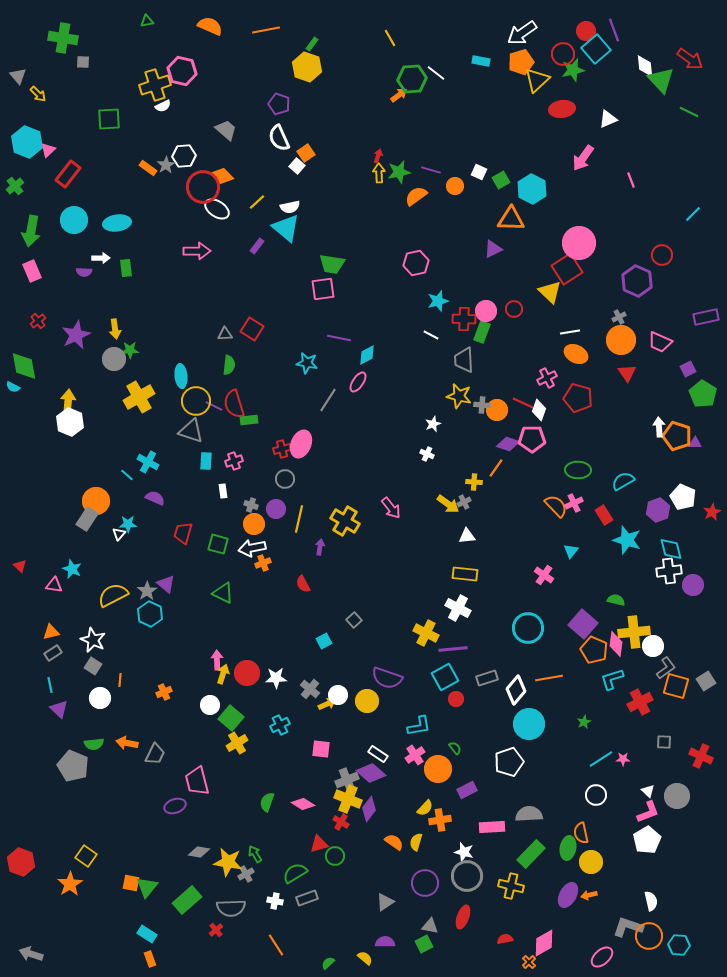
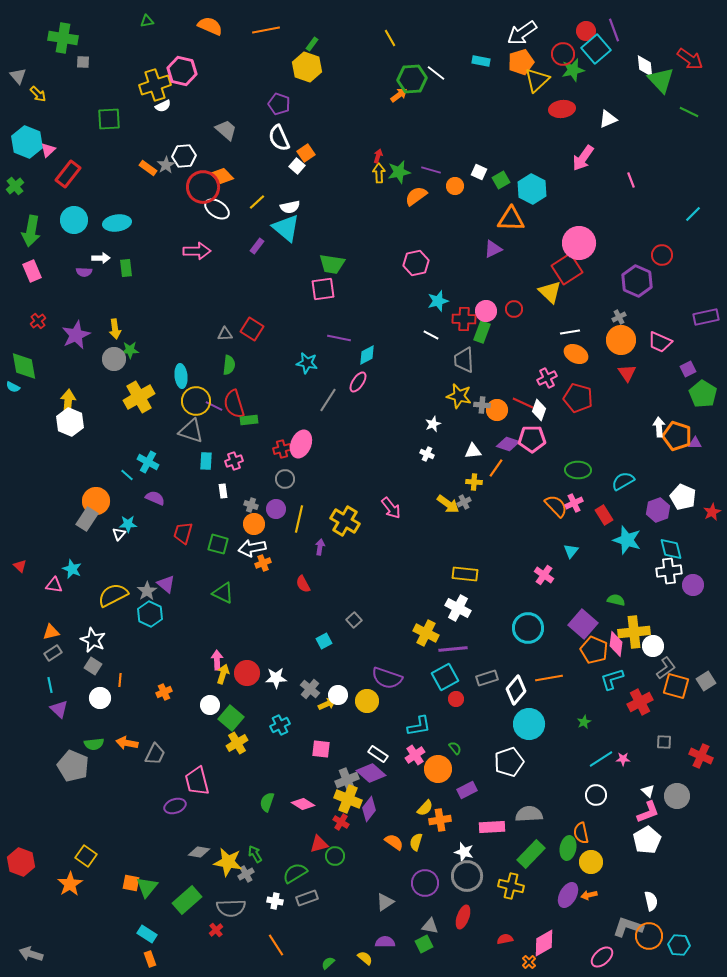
white triangle at (467, 536): moved 6 px right, 85 px up
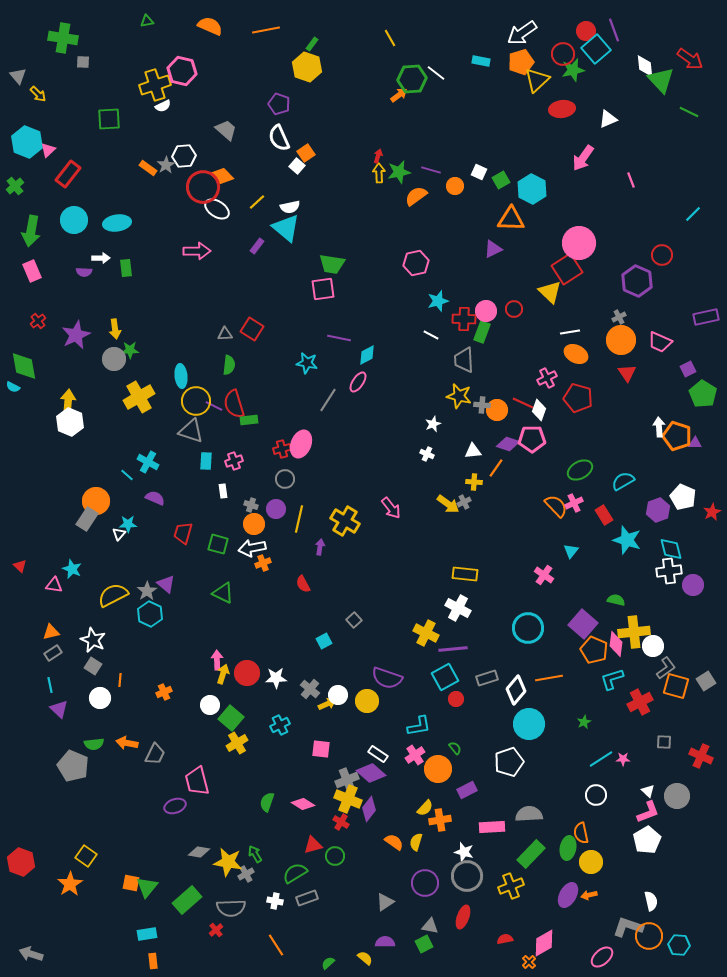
green ellipse at (578, 470): moved 2 px right; rotated 30 degrees counterclockwise
red triangle at (319, 844): moved 6 px left, 1 px down
yellow cross at (511, 886): rotated 35 degrees counterclockwise
cyan rectangle at (147, 934): rotated 42 degrees counterclockwise
orange rectangle at (150, 959): moved 3 px right, 2 px down; rotated 14 degrees clockwise
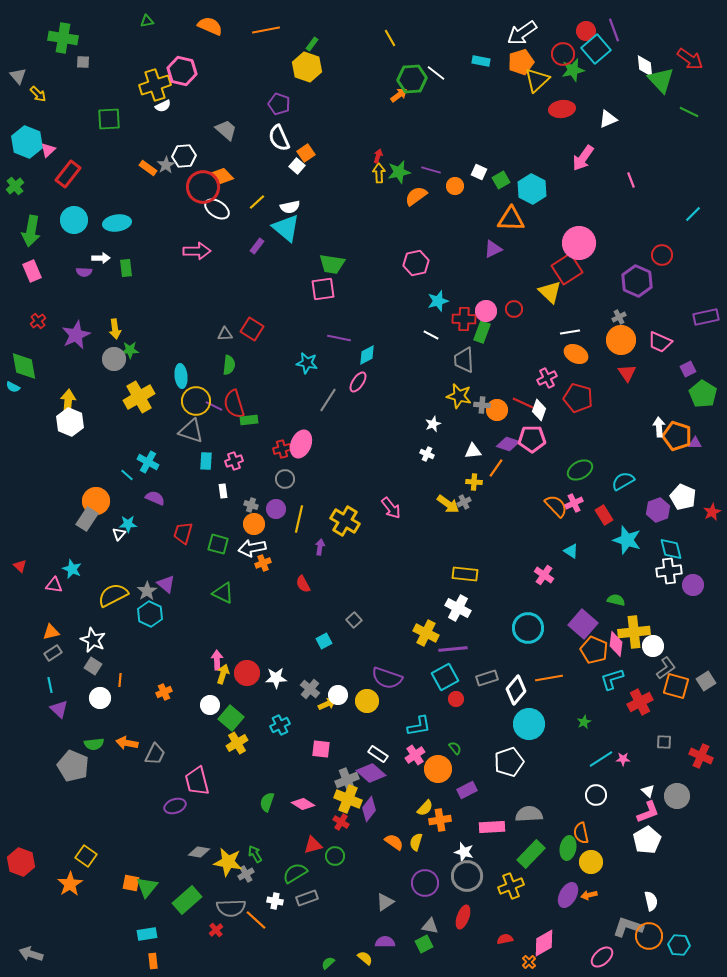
cyan triangle at (571, 551): rotated 35 degrees counterclockwise
orange line at (276, 945): moved 20 px left, 25 px up; rotated 15 degrees counterclockwise
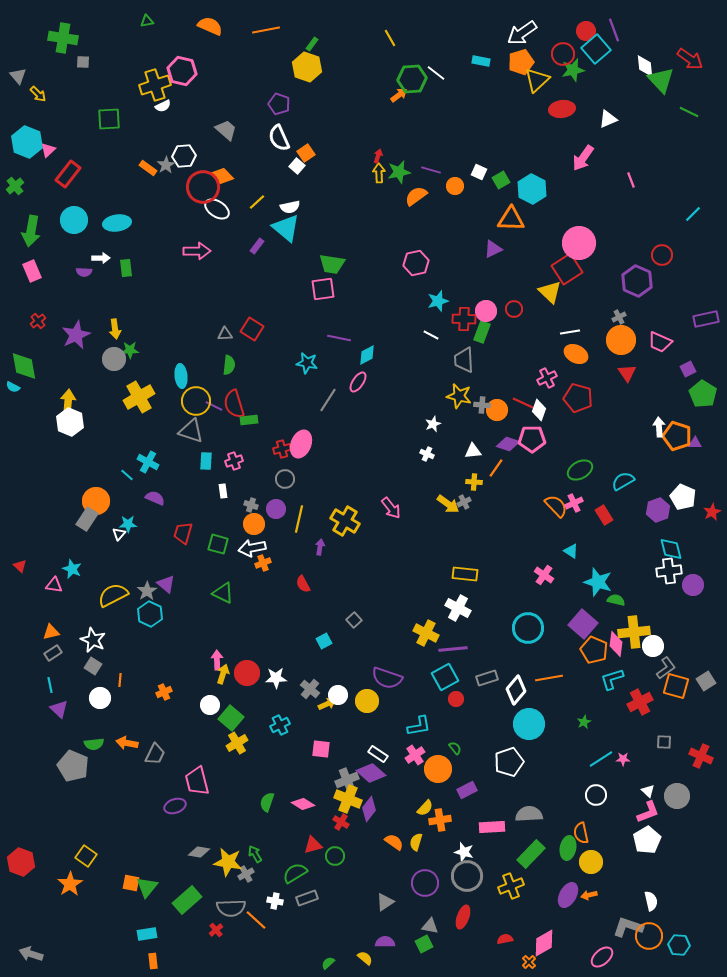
purple rectangle at (706, 317): moved 2 px down
cyan star at (627, 540): moved 29 px left, 42 px down
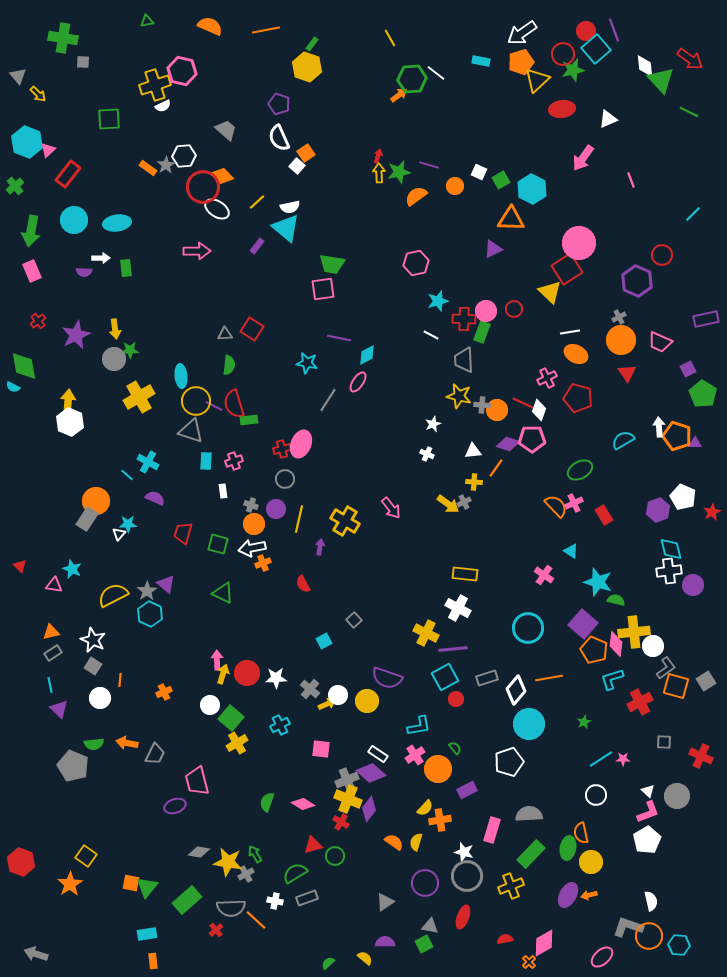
purple line at (431, 170): moved 2 px left, 5 px up
cyan semicircle at (623, 481): moved 41 px up
pink rectangle at (492, 827): moved 3 px down; rotated 70 degrees counterclockwise
gray arrow at (31, 954): moved 5 px right
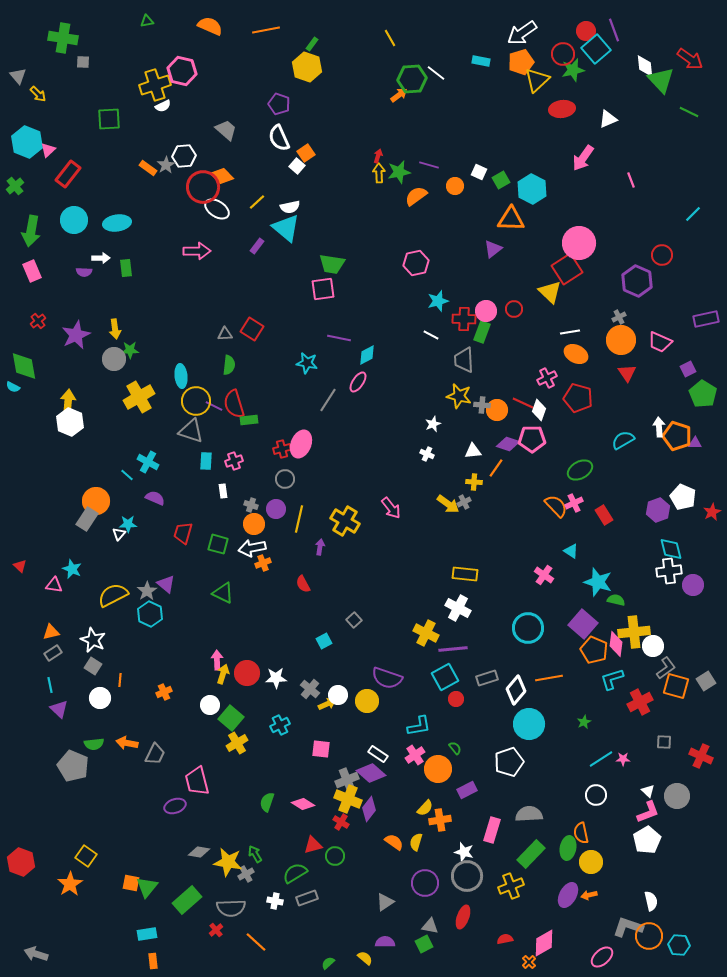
purple triangle at (493, 249): rotated 12 degrees counterclockwise
orange line at (256, 920): moved 22 px down
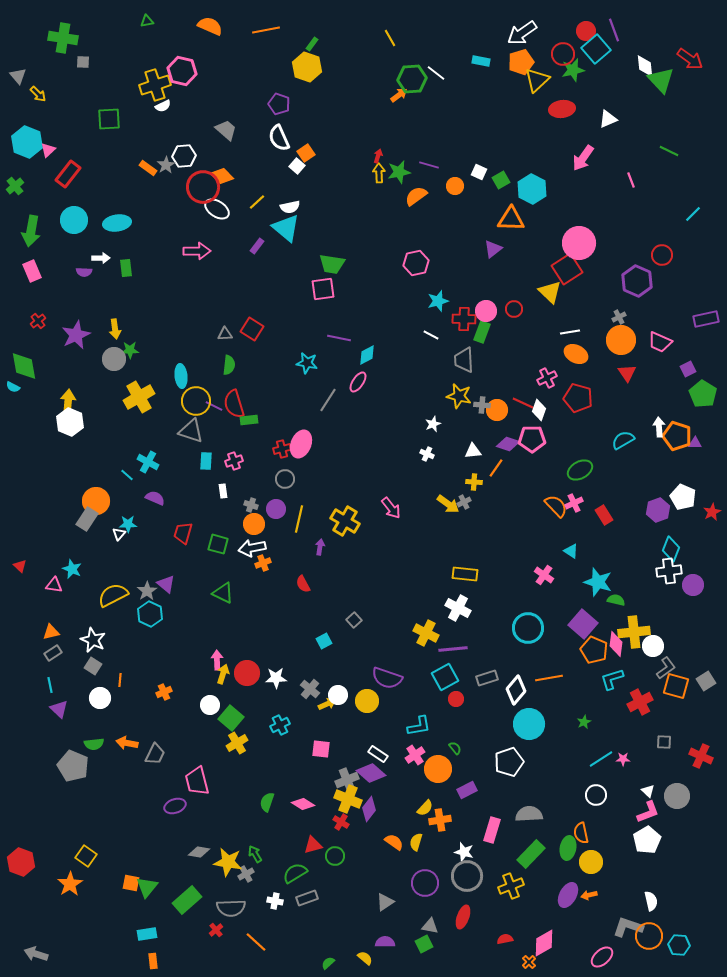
green line at (689, 112): moved 20 px left, 39 px down
cyan diamond at (671, 549): rotated 35 degrees clockwise
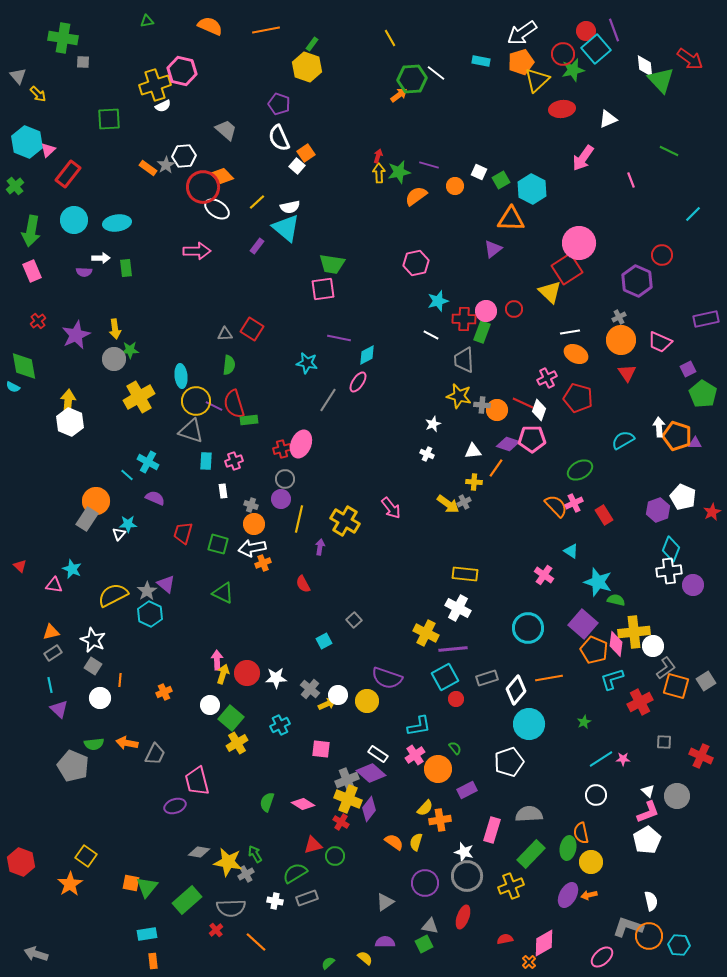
purple circle at (276, 509): moved 5 px right, 10 px up
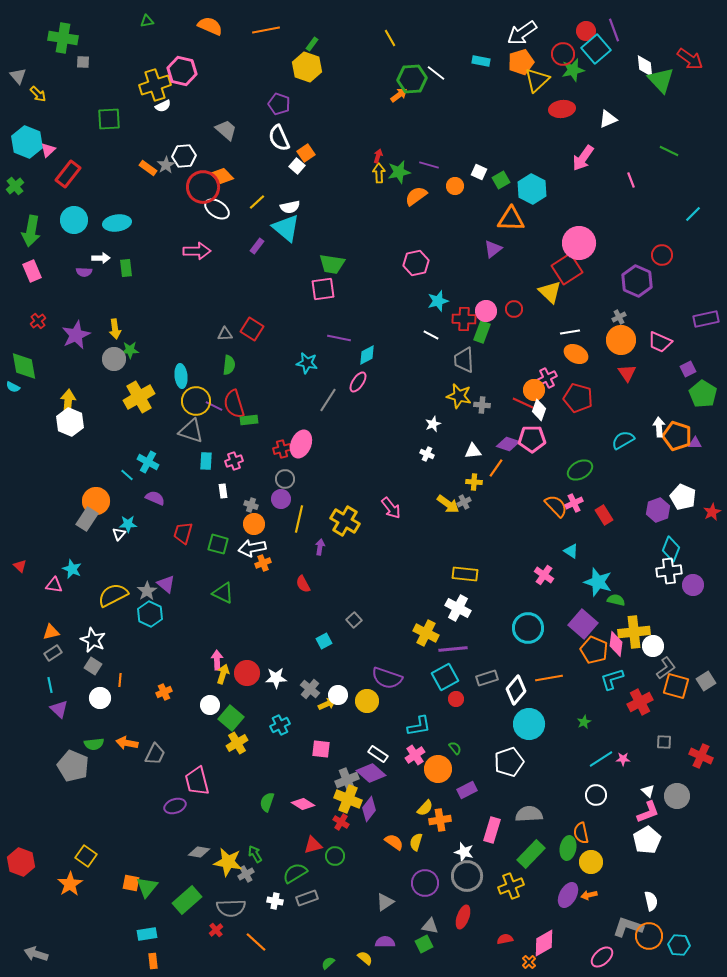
orange circle at (497, 410): moved 37 px right, 20 px up
